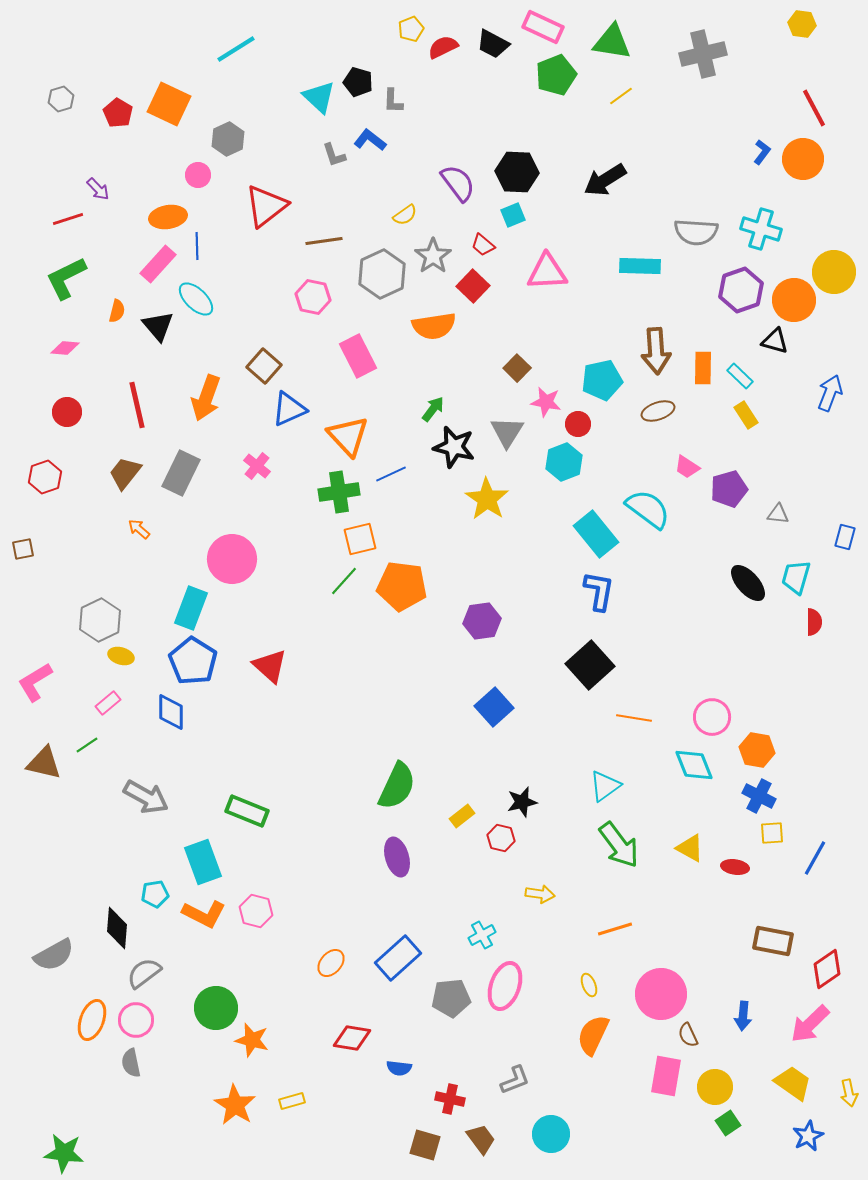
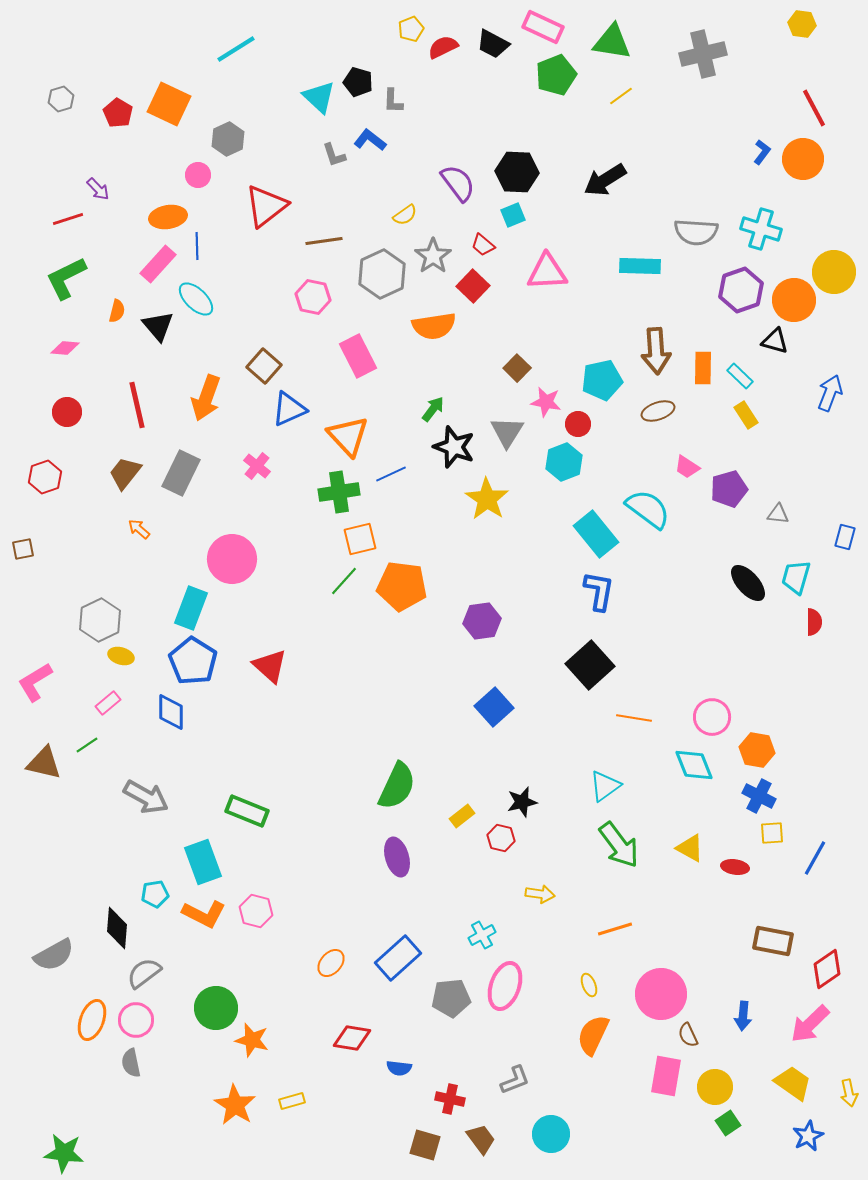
black star at (454, 447): rotated 6 degrees clockwise
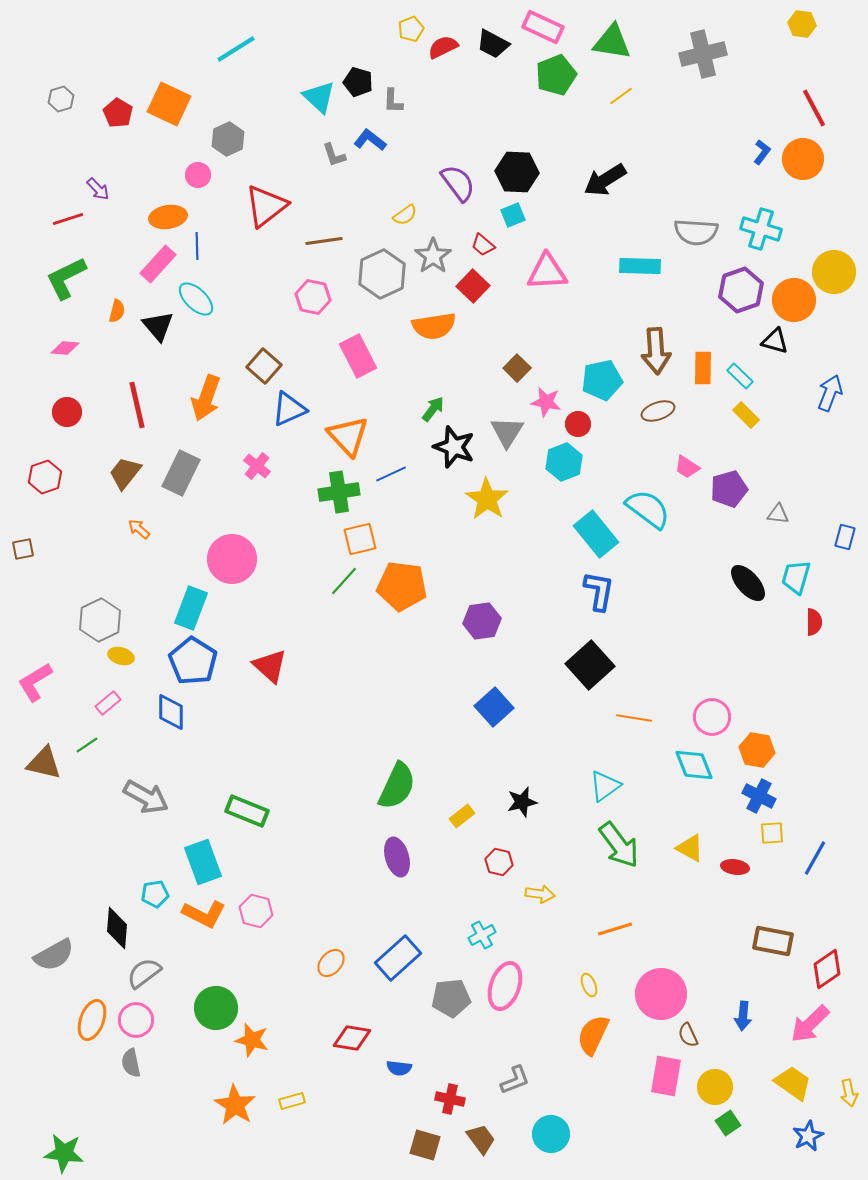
yellow rectangle at (746, 415): rotated 12 degrees counterclockwise
red hexagon at (501, 838): moved 2 px left, 24 px down
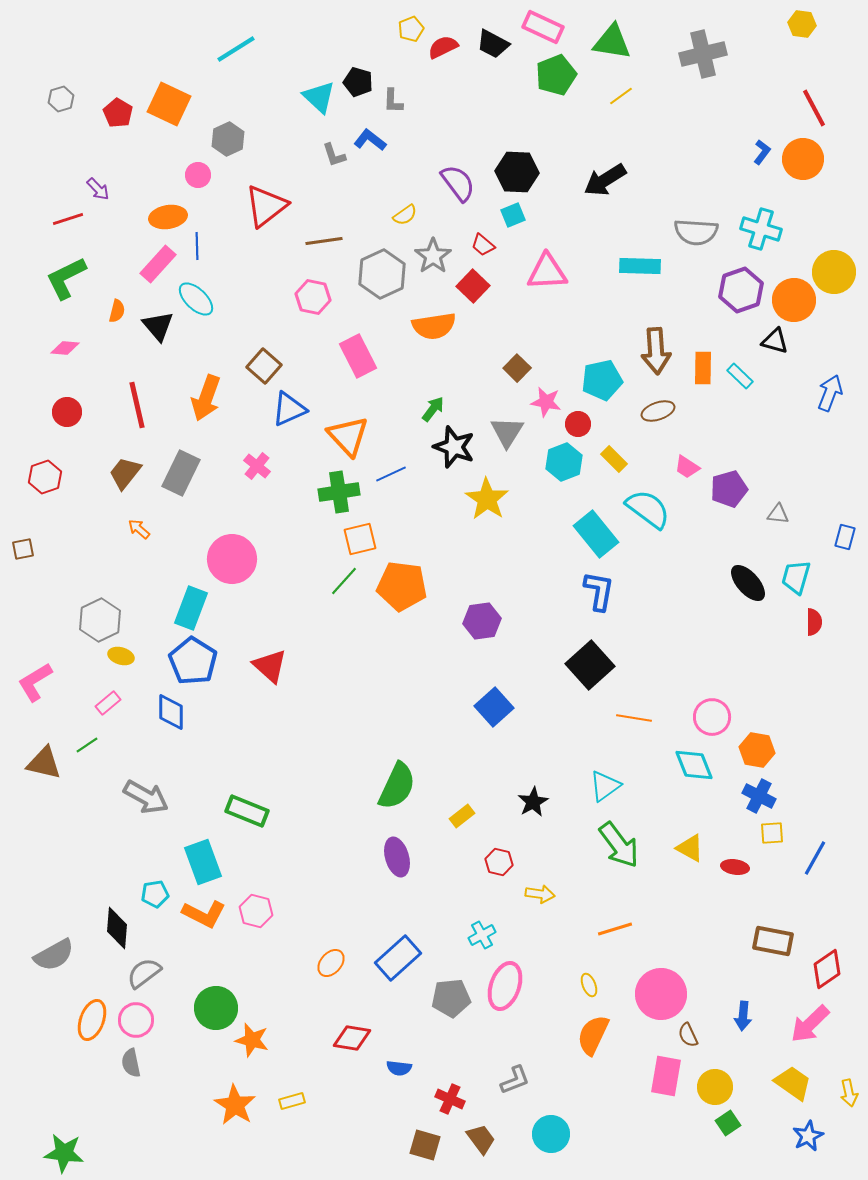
yellow rectangle at (746, 415): moved 132 px left, 44 px down
black star at (522, 802): moved 11 px right; rotated 16 degrees counterclockwise
red cross at (450, 1099): rotated 12 degrees clockwise
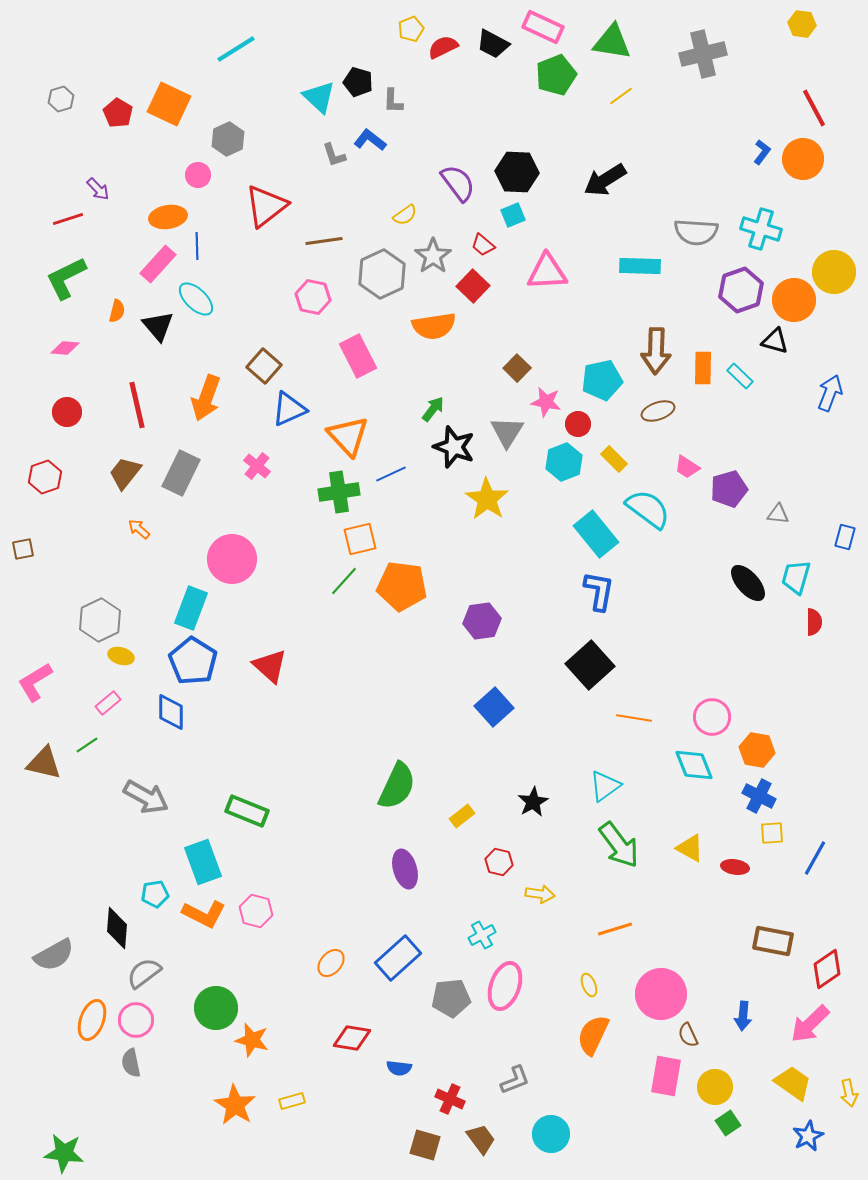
brown arrow at (656, 351): rotated 6 degrees clockwise
purple ellipse at (397, 857): moved 8 px right, 12 px down
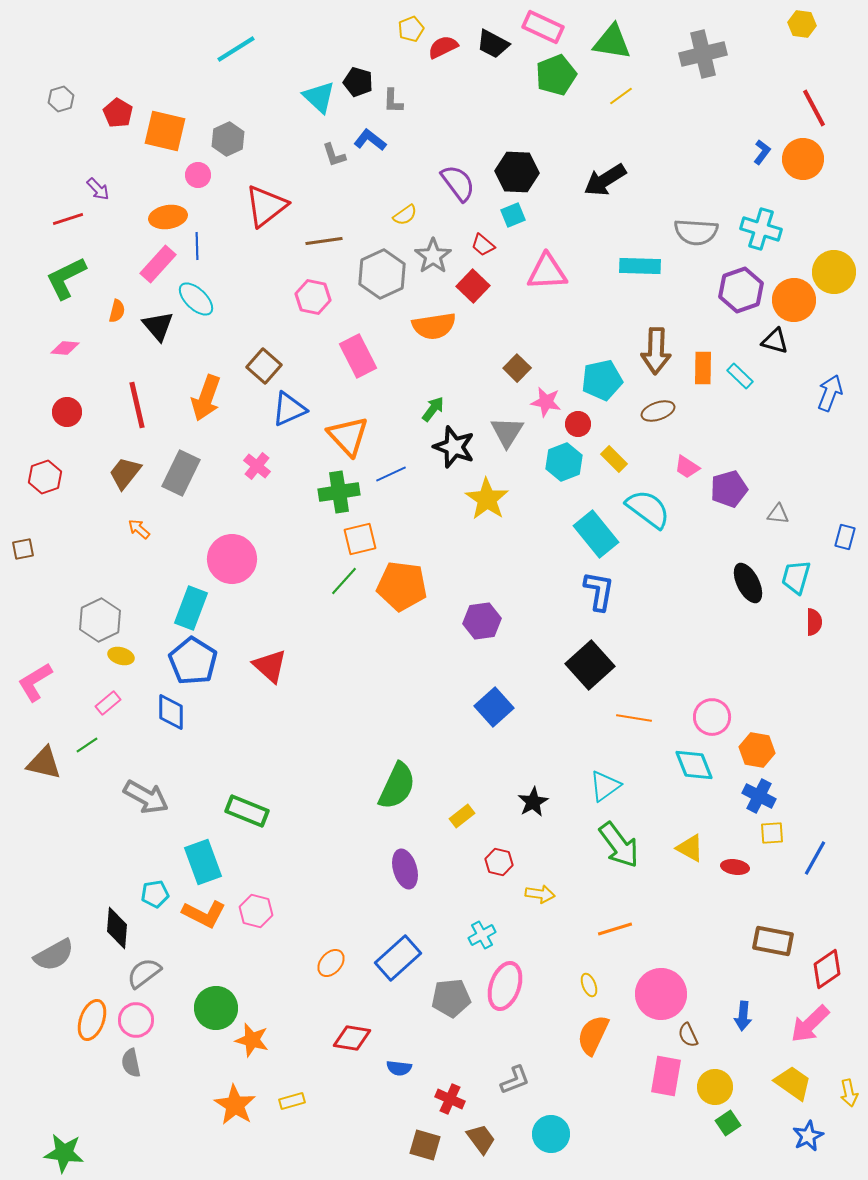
orange square at (169, 104): moved 4 px left, 27 px down; rotated 12 degrees counterclockwise
black ellipse at (748, 583): rotated 15 degrees clockwise
